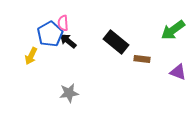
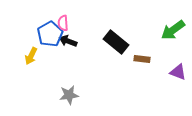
black arrow: rotated 18 degrees counterclockwise
gray star: moved 2 px down
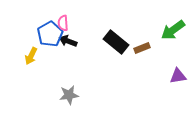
brown rectangle: moved 11 px up; rotated 28 degrees counterclockwise
purple triangle: moved 4 px down; rotated 30 degrees counterclockwise
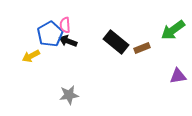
pink semicircle: moved 2 px right, 2 px down
yellow arrow: rotated 36 degrees clockwise
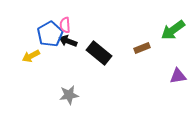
black rectangle: moved 17 px left, 11 px down
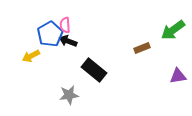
black rectangle: moved 5 px left, 17 px down
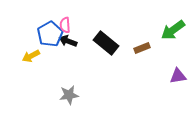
black rectangle: moved 12 px right, 27 px up
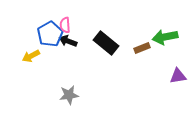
green arrow: moved 8 px left, 7 px down; rotated 25 degrees clockwise
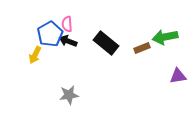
pink semicircle: moved 2 px right, 1 px up
yellow arrow: moved 4 px right, 1 px up; rotated 36 degrees counterclockwise
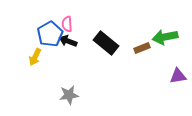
yellow arrow: moved 2 px down
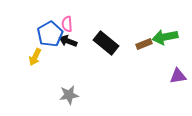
brown rectangle: moved 2 px right, 4 px up
